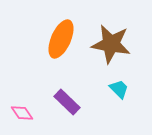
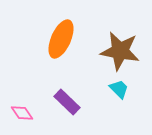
brown star: moved 9 px right, 7 px down
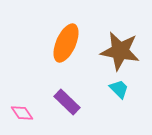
orange ellipse: moved 5 px right, 4 px down
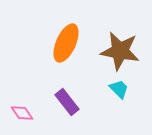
purple rectangle: rotated 8 degrees clockwise
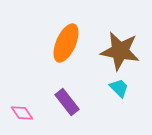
cyan trapezoid: moved 1 px up
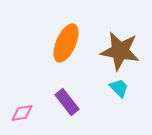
pink diamond: rotated 65 degrees counterclockwise
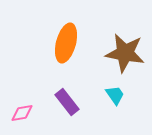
orange ellipse: rotated 9 degrees counterclockwise
brown star: moved 5 px right, 2 px down
cyan trapezoid: moved 4 px left, 7 px down; rotated 10 degrees clockwise
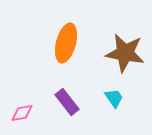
cyan trapezoid: moved 1 px left, 3 px down
